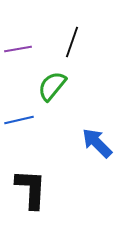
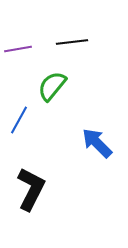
black line: rotated 64 degrees clockwise
blue line: rotated 48 degrees counterclockwise
black L-shape: rotated 24 degrees clockwise
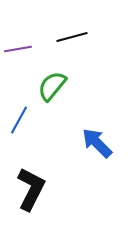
black line: moved 5 px up; rotated 8 degrees counterclockwise
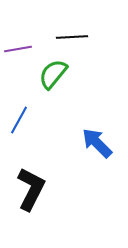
black line: rotated 12 degrees clockwise
green semicircle: moved 1 px right, 12 px up
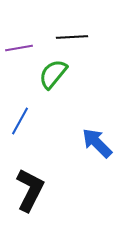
purple line: moved 1 px right, 1 px up
blue line: moved 1 px right, 1 px down
black L-shape: moved 1 px left, 1 px down
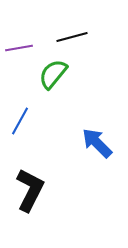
black line: rotated 12 degrees counterclockwise
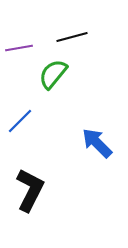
blue line: rotated 16 degrees clockwise
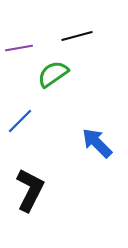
black line: moved 5 px right, 1 px up
green semicircle: rotated 16 degrees clockwise
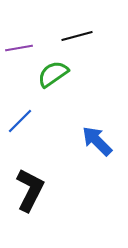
blue arrow: moved 2 px up
